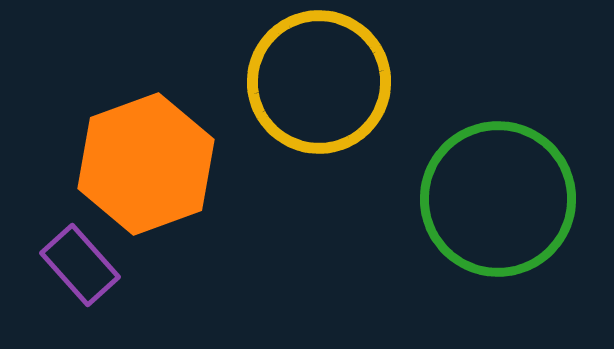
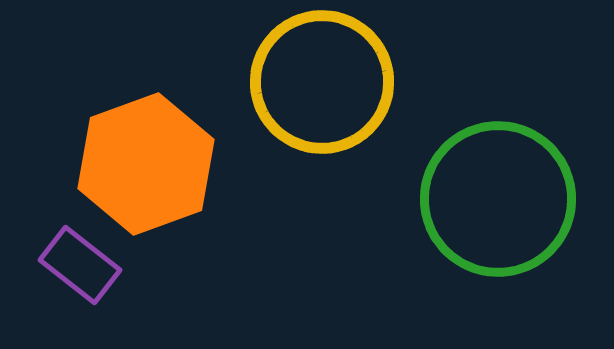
yellow circle: moved 3 px right
purple rectangle: rotated 10 degrees counterclockwise
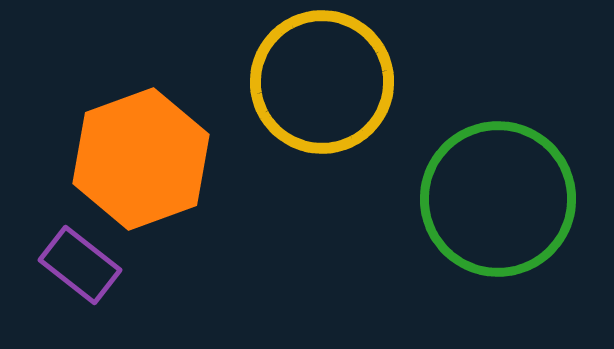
orange hexagon: moved 5 px left, 5 px up
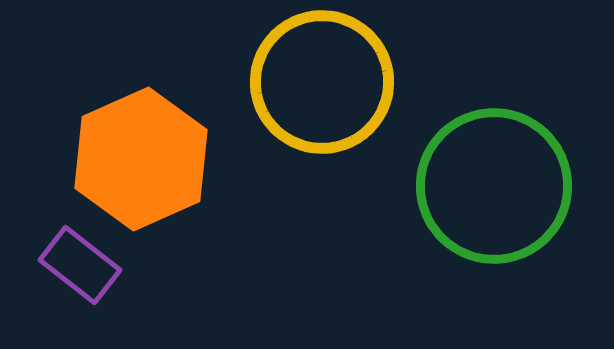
orange hexagon: rotated 4 degrees counterclockwise
green circle: moved 4 px left, 13 px up
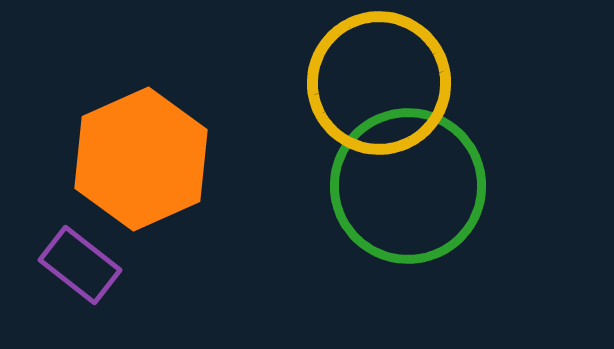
yellow circle: moved 57 px right, 1 px down
green circle: moved 86 px left
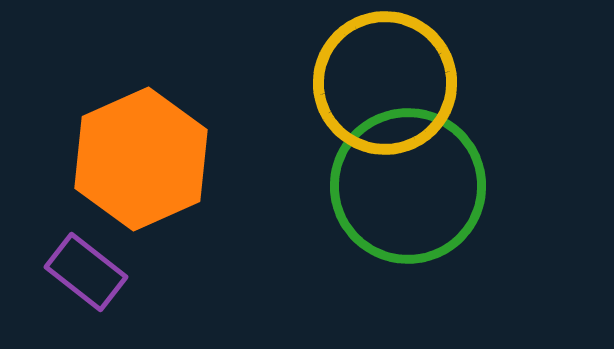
yellow circle: moved 6 px right
purple rectangle: moved 6 px right, 7 px down
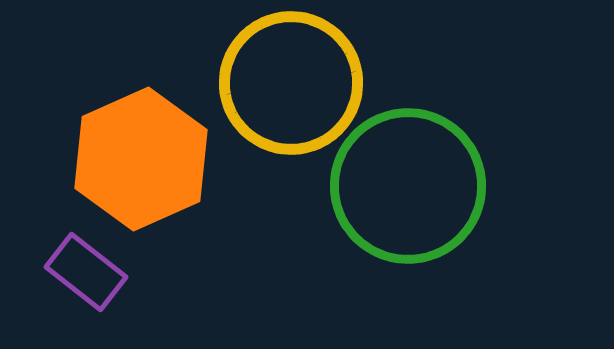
yellow circle: moved 94 px left
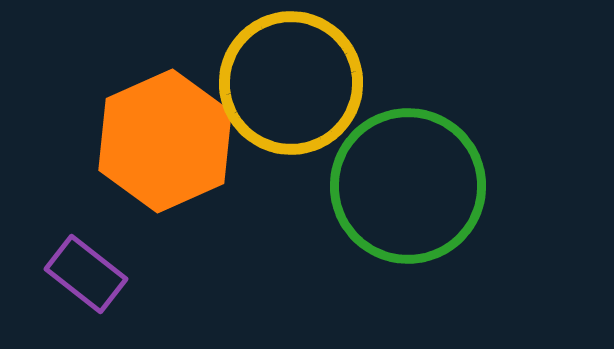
orange hexagon: moved 24 px right, 18 px up
purple rectangle: moved 2 px down
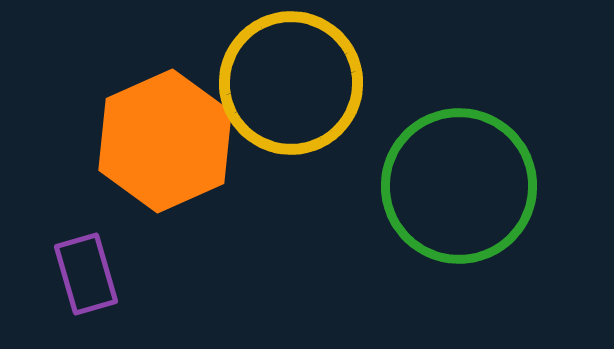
green circle: moved 51 px right
purple rectangle: rotated 36 degrees clockwise
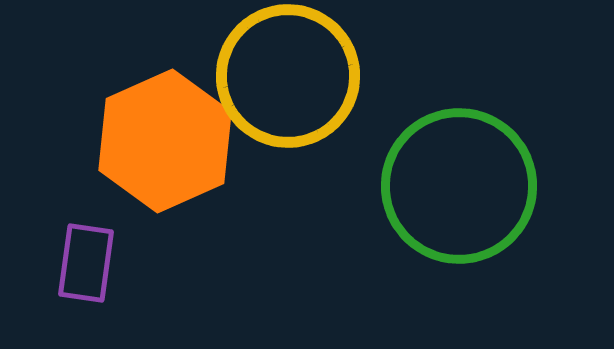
yellow circle: moved 3 px left, 7 px up
purple rectangle: moved 11 px up; rotated 24 degrees clockwise
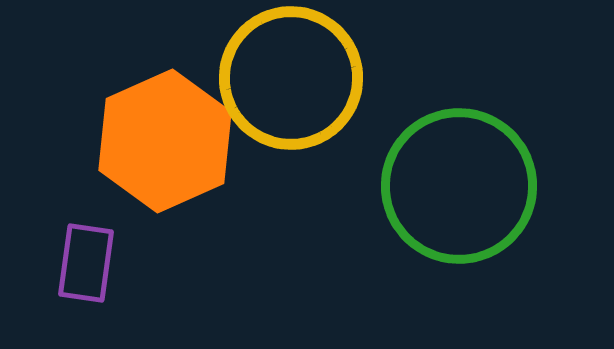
yellow circle: moved 3 px right, 2 px down
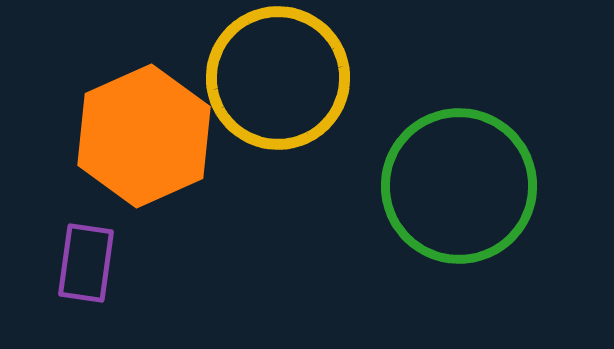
yellow circle: moved 13 px left
orange hexagon: moved 21 px left, 5 px up
